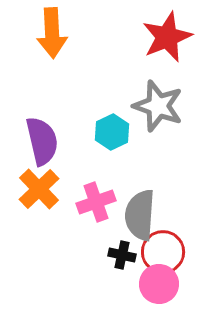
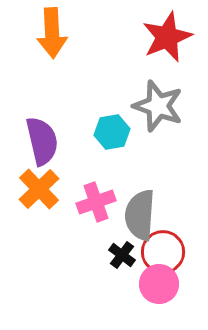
cyan hexagon: rotated 16 degrees clockwise
black cross: rotated 24 degrees clockwise
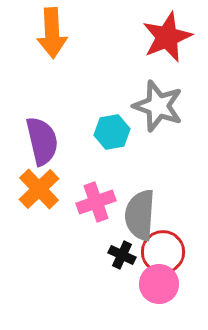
black cross: rotated 12 degrees counterclockwise
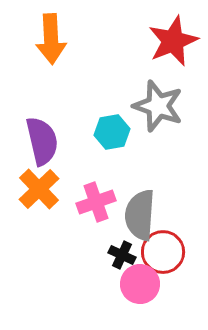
orange arrow: moved 1 px left, 6 px down
red star: moved 6 px right, 4 px down
pink circle: moved 19 px left
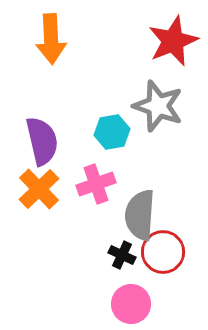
pink cross: moved 18 px up
pink circle: moved 9 px left, 20 px down
